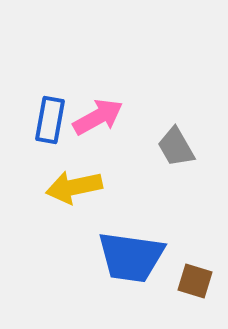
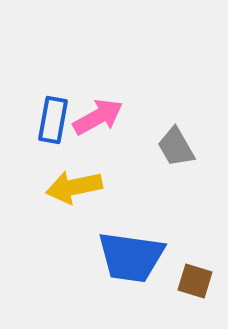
blue rectangle: moved 3 px right
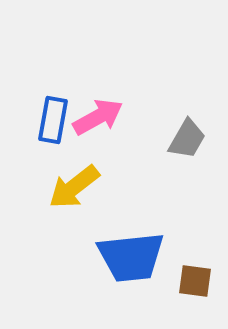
gray trapezoid: moved 11 px right, 8 px up; rotated 120 degrees counterclockwise
yellow arrow: rotated 26 degrees counterclockwise
blue trapezoid: rotated 14 degrees counterclockwise
brown square: rotated 9 degrees counterclockwise
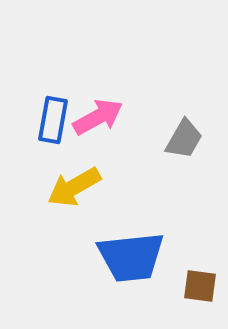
gray trapezoid: moved 3 px left
yellow arrow: rotated 8 degrees clockwise
brown square: moved 5 px right, 5 px down
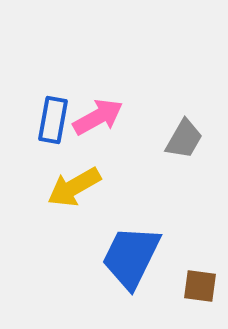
blue trapezoid: rotated 122 degrees clockwise
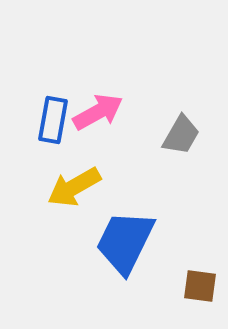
pink arrow: moved 5 px up
gray trapezoid: moved 3 px left, 4 px up
blue trapezoid: moved 6 px left, 15 px up
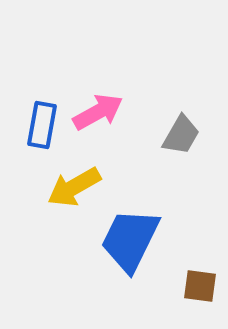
blue rectangle: moved 11 px left, 5 px down
blue trapezoid: moved 5 px right, 2 px up
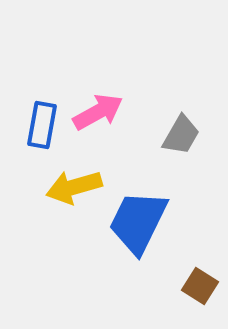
yellow arrow: rotated 14 degrees clockwise
blue trapezoid: moved 8 px right, 18 px up
brown square: rotated 24 degrees clockwise
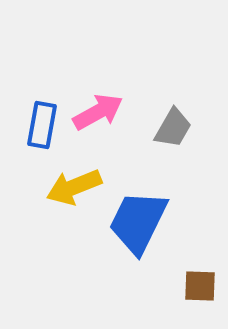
gray trapezoid: moved 8 px left, 7 px up
yellow arrow: rotated 6 degrees counterclockwise
brown square: rotated 30 degrees counterclockwise
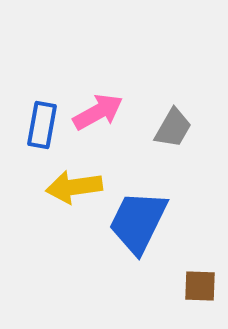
yellow arrow: rotated 14 degrees clockwise
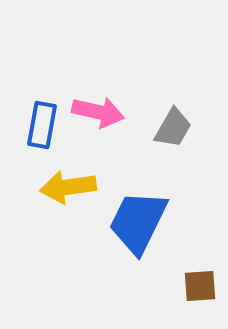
pink arrow: rotated 42 degrees clockwise
yellow arrow: moved 6 px left
brown square: rotated 6 degrees counterclockwise
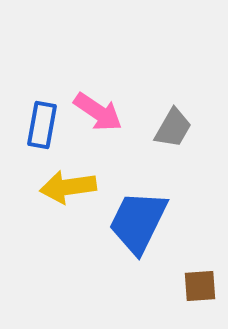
pink arrow: rotated 21 degrees clockwise
